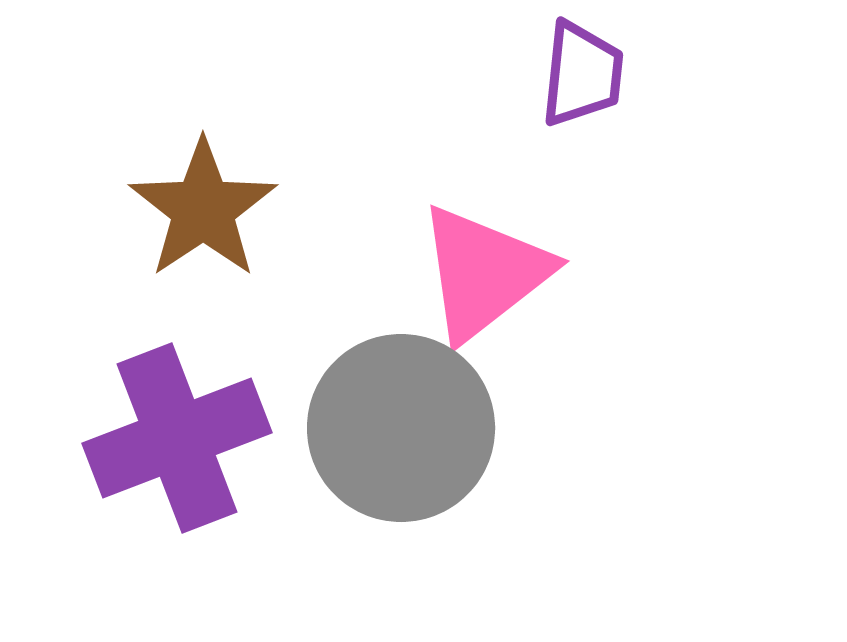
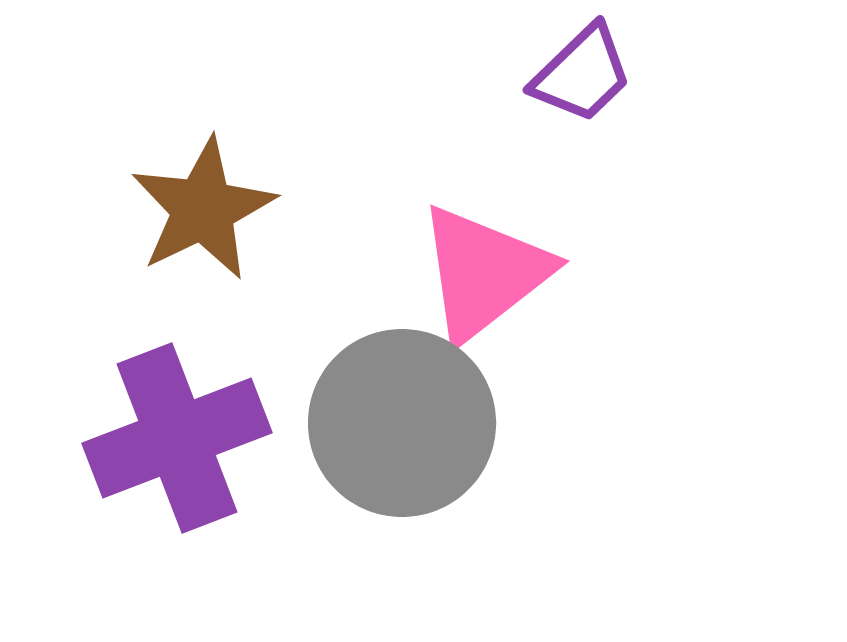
purple trapezoid: rotated 40 degrees clockwise
brown star: rotated 8 degrees clockwise
gray circle: moved 1 px right, 5 px up
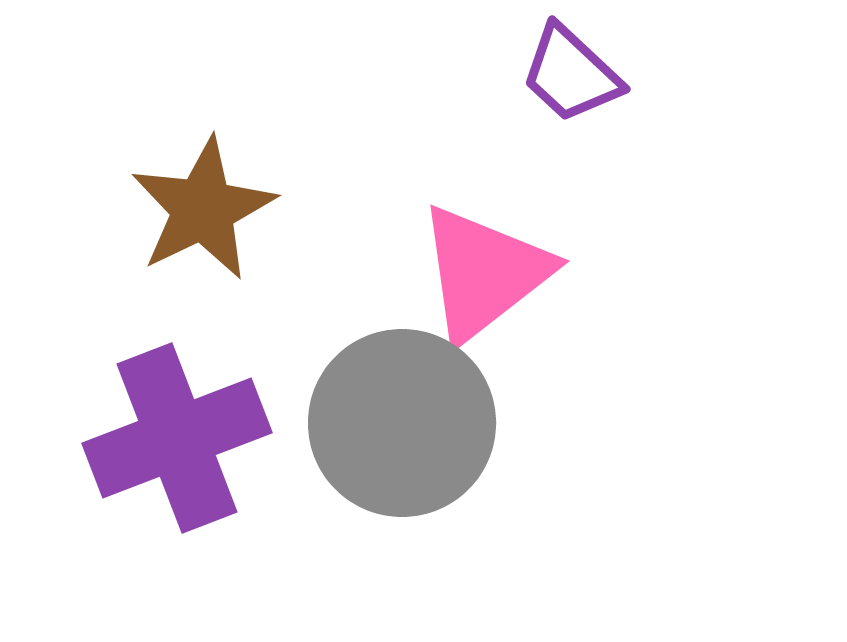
purple trapezoid: moved 11 px left; rotated 87 degrees clockwise
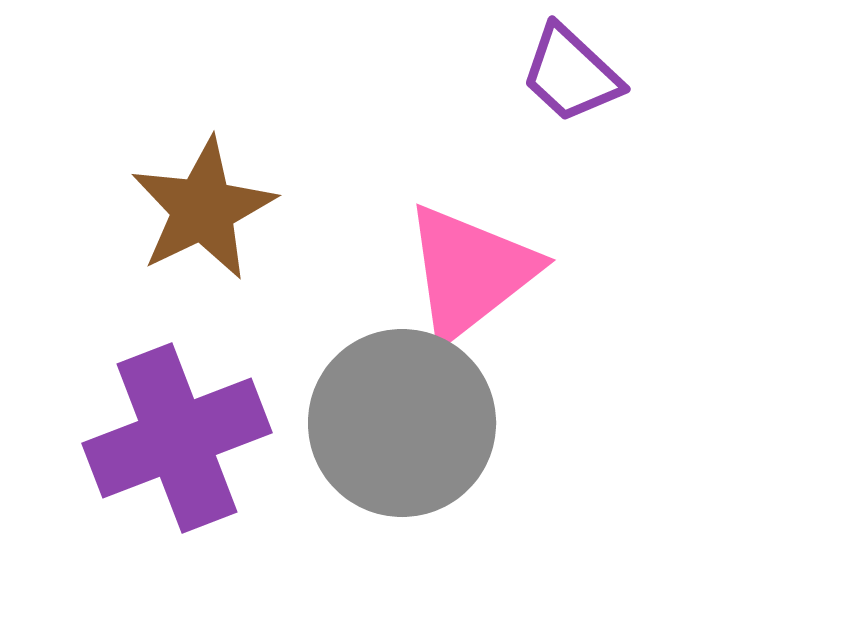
pink triangle: moved 14 px left, 1 px up
